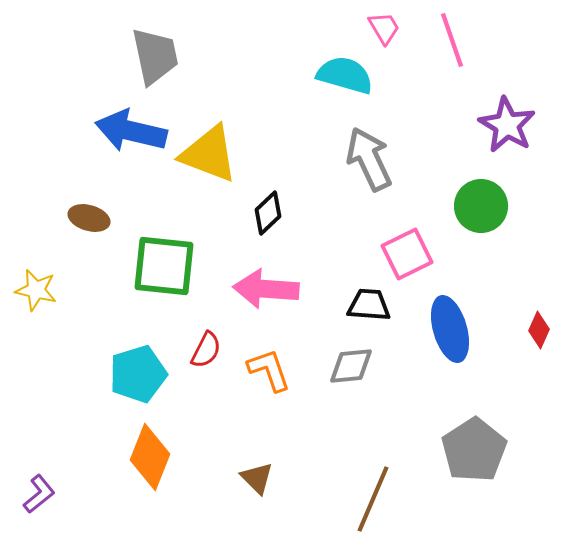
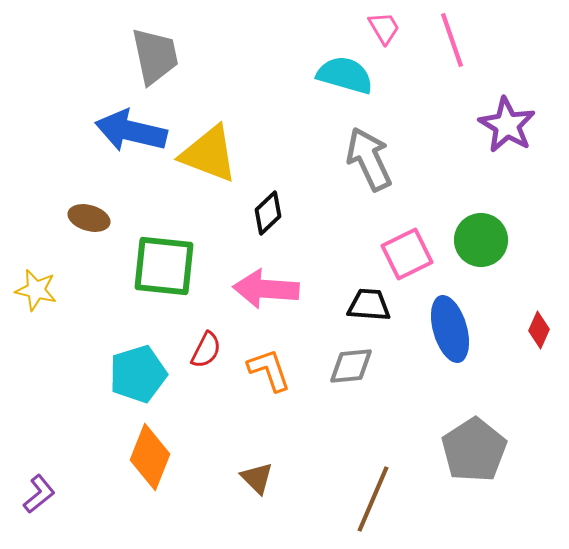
green circle: moved 34 px down
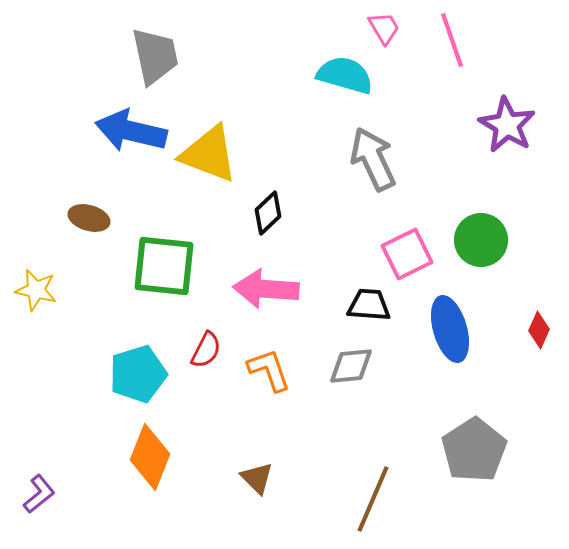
gray arrow: moved 4 px right
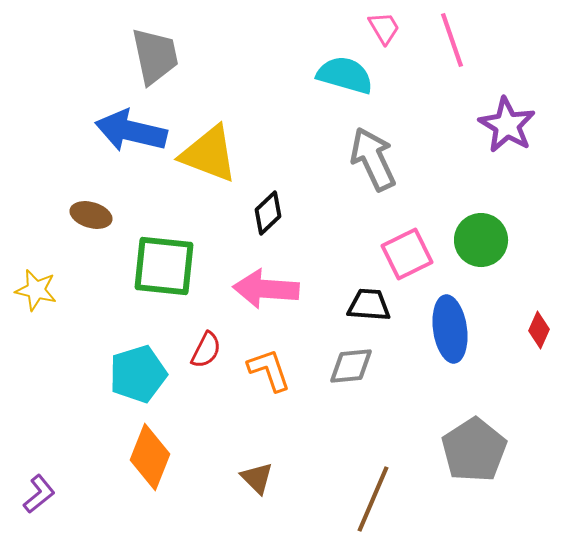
brown ellipse: moved 2 px right, 3 px up
blue ellipse: rotated 8 degrees clockwise
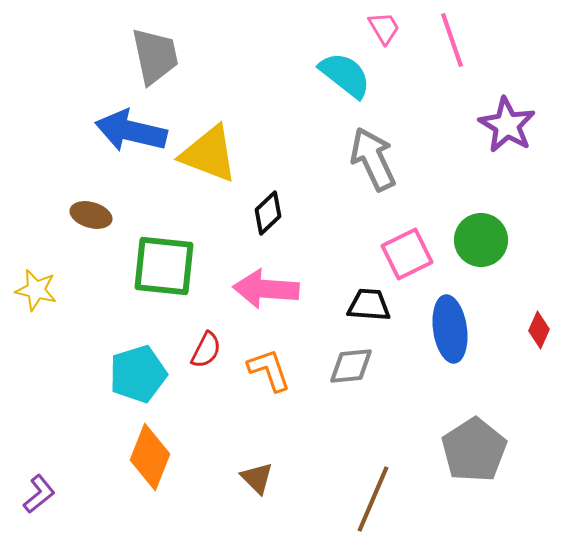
cyan semicircle: rotated 22 degrees clockwise
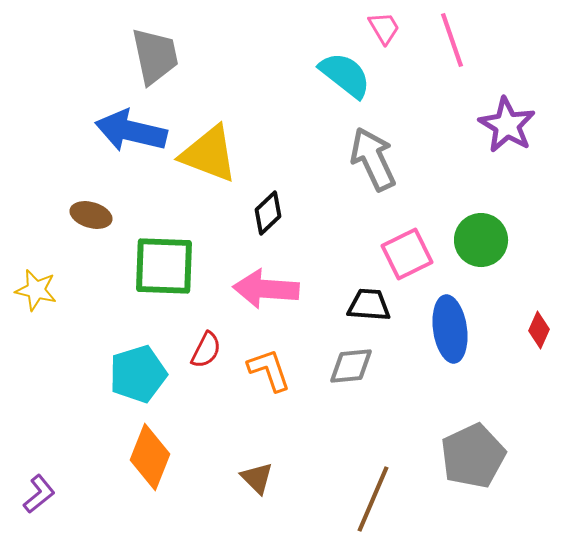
green square: rotated 4 degrees counterclockwise
gray pentagon: moved 1 px left, 6 px down; rotated 8 degrees clockwise
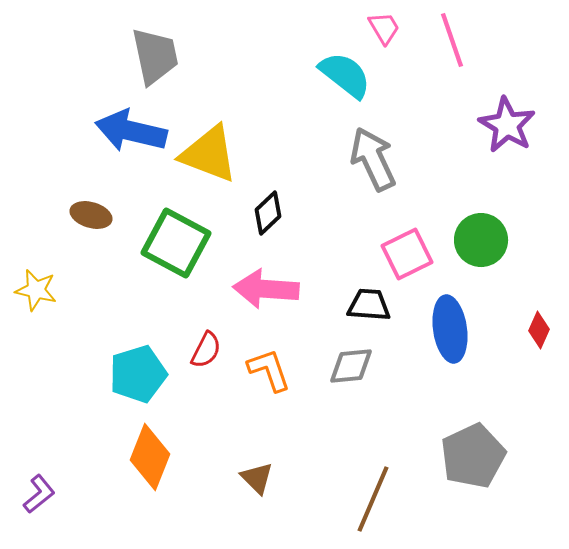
green square: moved 12 px right, 23 px up; rotated 26 degrees clockwise
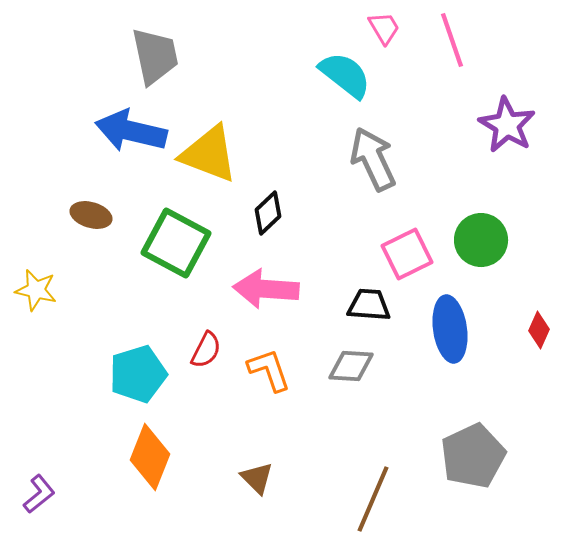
gray diamond: rotated 9 degrees clockwise
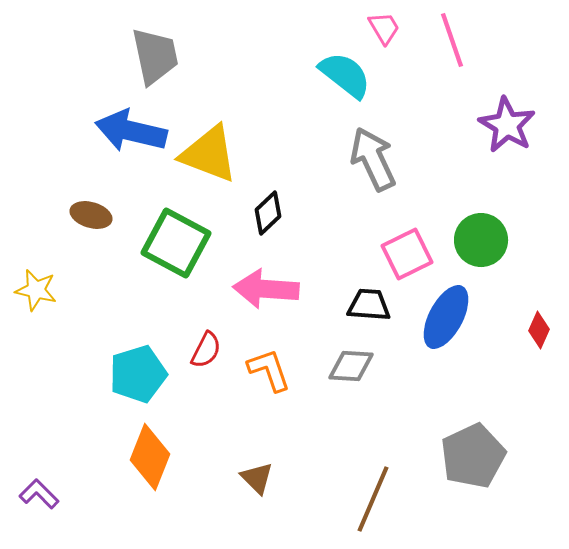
blue ellipse: moved 4 px left, 12 px up; rotated 36 degrees clockwise
purple L-shape: rotated 96 degrees counterclockwise
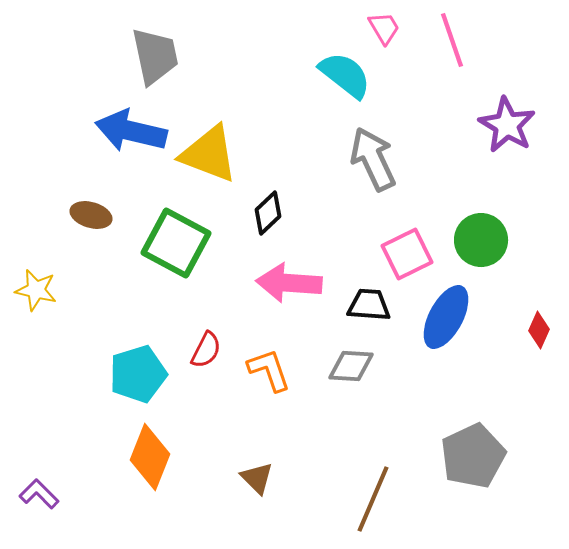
pink arrow: moved 23 px right, 6 px up
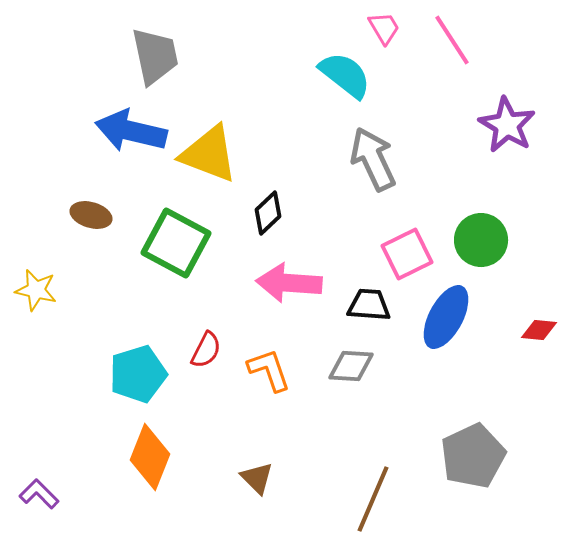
pink line: rotated 14 degrees counterclockwise
red diamond: rotated 72 degrees clockwise
